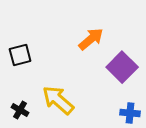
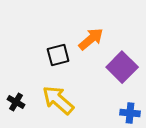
black square: moved 38 px right
black cross: moved 4 px left, 8 px up
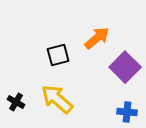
orange arrow: moved 6 px right, 1 px up
purple square: moved 3 px right
yellow arrow: moved 1 px left, 1 px up
blue cross: moved 3 px left, 1 px up
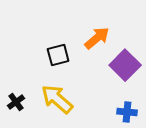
purple square: moved 2 px up
black cross: rotated 24 degrees clockwise
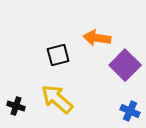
orange arrow: rotated 132 degrees counterclockwise
black cross: moved 4 px down; rotated 36 degrees counterclockwise
blue cross: moved 3 px right, 1 px up; rotated 18 degrees clockwise
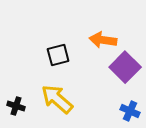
orange arrow: moved 6 px right, 2 px down
purple square: moved 2 px down
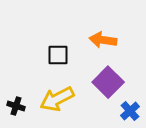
black square: rotated 15 degrees clockwise
purple square: moved 17 px left, 15 px down
yellow arrow: rotated 68 degrees counterclockwise
blue cross: rotated 24 degrees clockwise
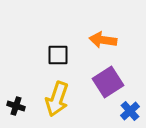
purple square: rotated 12 degrees clockwise
yellow arrow: rotated 44 degrees counterclockwise
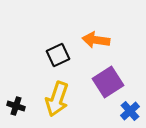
orange arrow: moved 7 px left
black square: rotated 25 degrees counterclockwise
